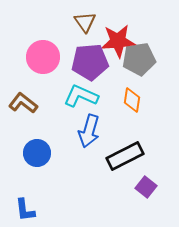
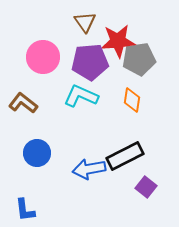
blue arrow: moved 38 px down; rotated 64 degrees clockwise
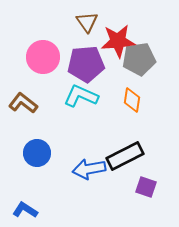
brown triangle: moved 2 px right
purple pentagon: moved 4 px left, 2 px down
purple square: rotated 20 degrees counterclockwise
blue L-shape: rotated 130 degrees clockwise
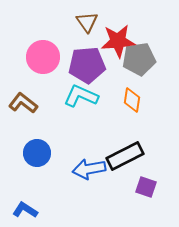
purple pentagon: moved 1 px right, 1 px down
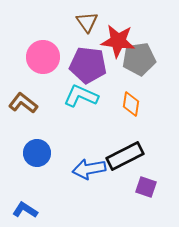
red star: rotated 12 degrees clockwise
purple pentagon: moved 1 px right; rotated 12 degrees clockwise
orange diamond: moved 1 px left, 4 px down
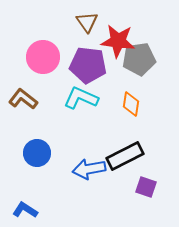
cyan L-shape: moved 2 px down
brown L-shape: moved 4 px up
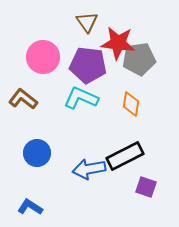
red star: moved 2 px down
blue L-shape: moved 5 px right, 3 px up
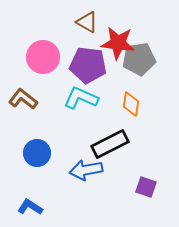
brown triangle: rotated 25 degrees counterclockwise
black rectangle: moved 15 px left, 12 px up
blue arrow: moved 3 px left, 1 px down
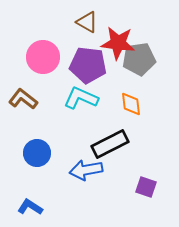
orange diamond: rotated 15 degrees counterclockwise
